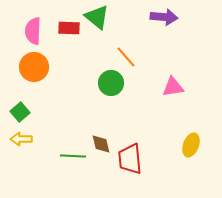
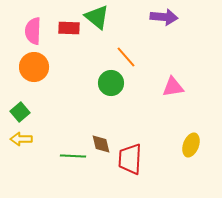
red trapezoid: rotated 8 degrees clockwise
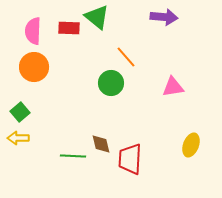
yellow arrow: moved 3 px left, 1 px up
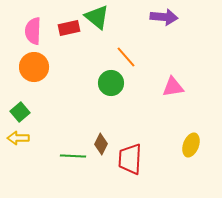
red rectangle: rotated 15 degrees counterclockwise
brown diamond: rotated 40 degrees clockwise
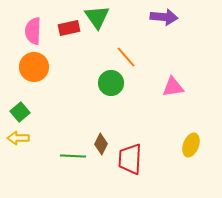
green triangle: rotated 16 degrees clockwise
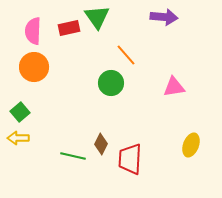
orange line: moved 2 px up
pink triangle: moved 1 px right
green line: rotated 10 degrees clockwise
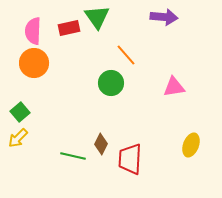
orange circle: moved 4 px up
yellow arrow: rotated 45 degrees counterclockwise
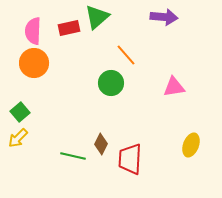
green triangle: rotated 24 degrees clockwise
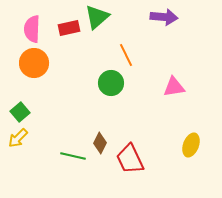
pink semicircle: moved 1 px left, 2 px up
orange line: rotated 15 degrees clockwise
brown diamond: moved 1 px left, 1 px up
red trapezoid: rotated 28 degrees counterclockwise
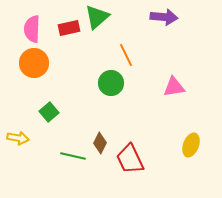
green square: moved 29 px right
yellow arrow: rotated 125 degrees counterclockwise
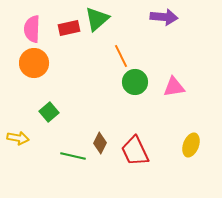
green triangle: moved 2 px down
orange line: moved 5 px left, 1 px down
green circle: moved 24 px right, 1 px up
red trapezoid: moved 5 px right, 8 px up
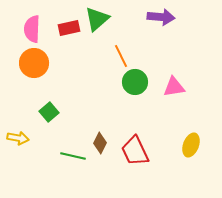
purple arrow: moved 3 px left
